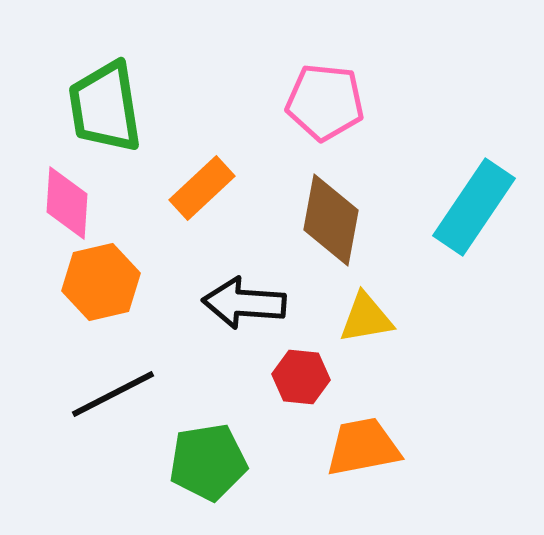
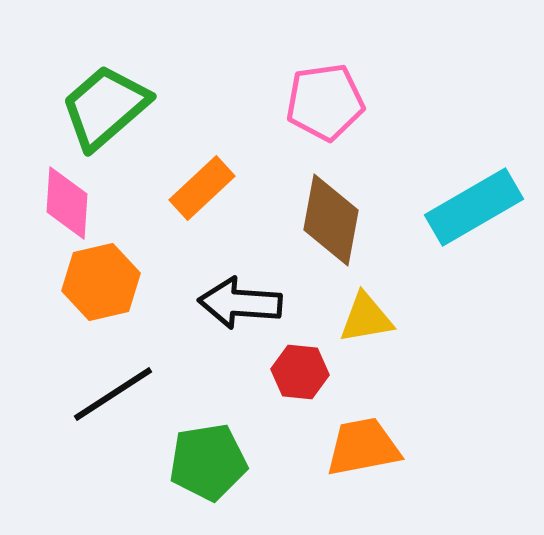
pink pentagon: rotated 14 degrees counterclockwise
green trapezoid: rotated 58 degrees clockwise
cyan rectangle: rotated 26 degrees clockwise
black arrow: moved 4 px left
red hexagon: moved 1 px left, 5 px up
black line: rotated 6 degrees counterclockwise
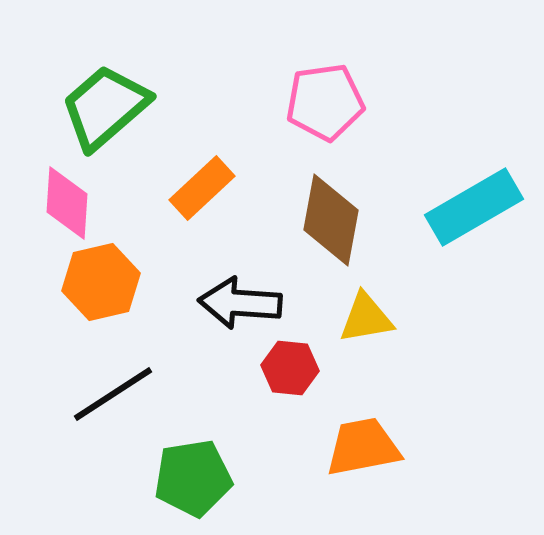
red hexagon: moved 10 px left, 4 px up
green pentagon: moved 15 px left, 16 px down
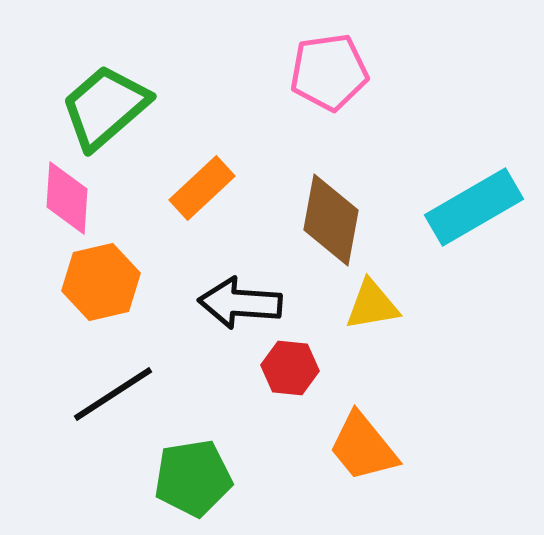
pink pentagon: moved 4 px right, 30 px up
pink diamond: moved 5 px up
yellow triangle: moved 6 px right, 13 px up
orange trapezoid: rotated 118 degrees counterclockwise
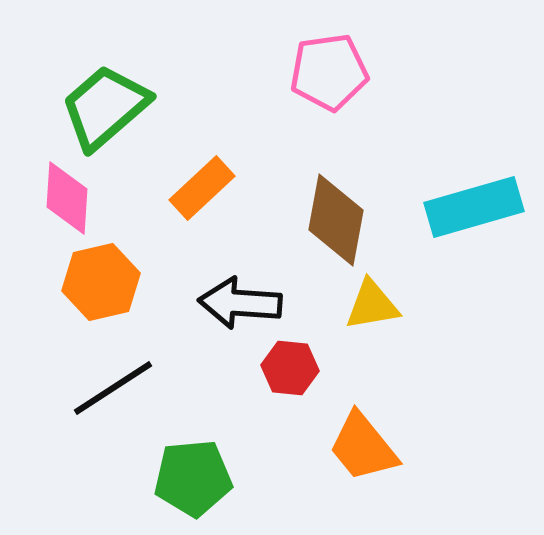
cyan rectangle: rotated 14 degrees clockwise
brown diamond: moved 5 px right
black line: moved 6 px up
green pentagon: rotated 4 degrees clockwise
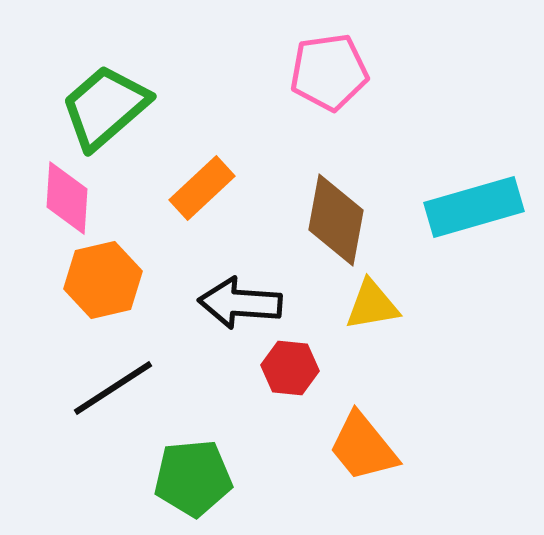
orange hexagon: moved 2 px right, 2 px up
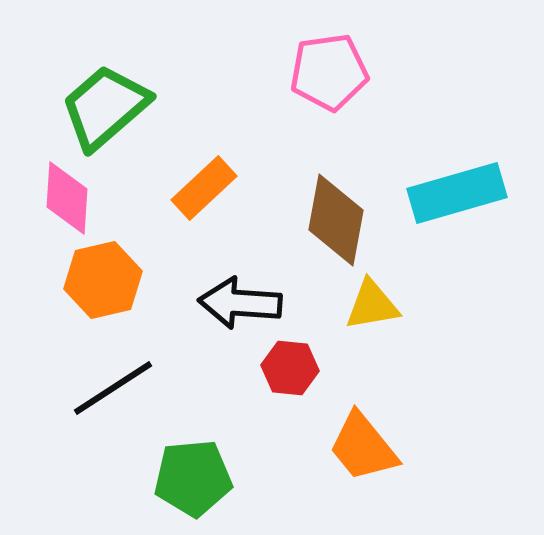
orange rectangle: moved 2 px right
cyan rectangle: moved 17 px left, 14 px up
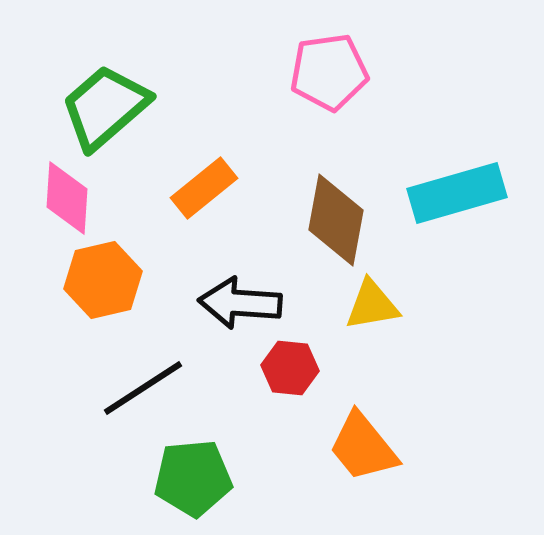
orange rectangle: rotated 4 degrees clockwise
black line: moved 30 px right
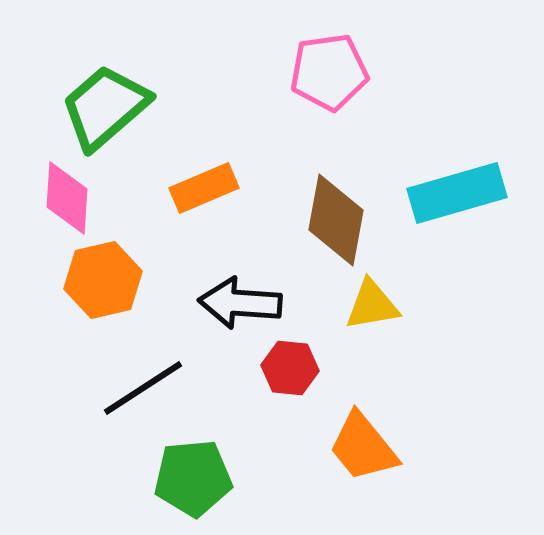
orange rectangle: rotated 16 degrees clockwise
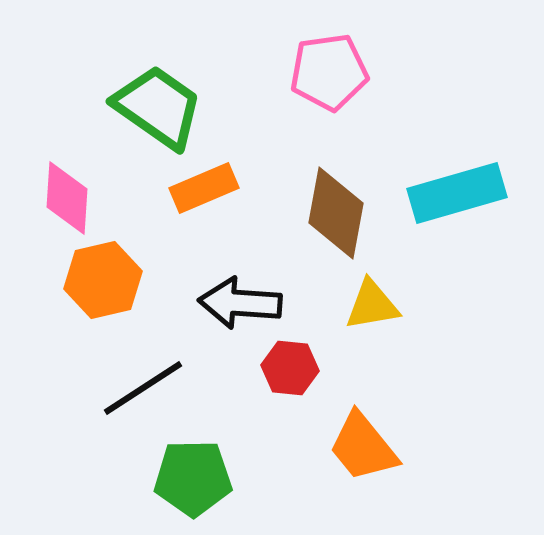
green trapezoid: moved 53 px right; rotated 76 degrees clockwise
brown diamond: moved 7 px up
green pentagon: rotated 4 degrees clockwise
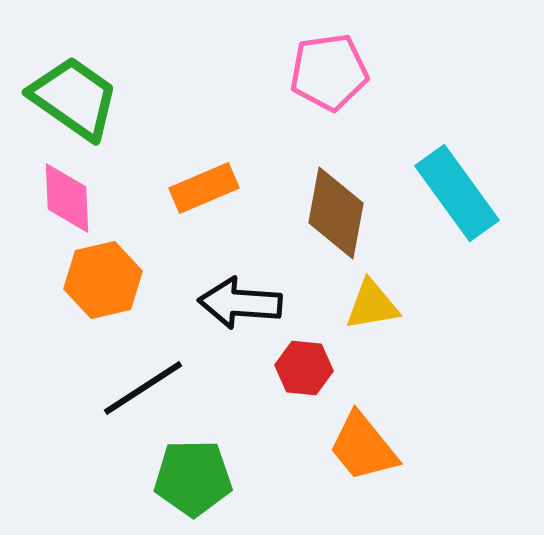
green trapezoid: moved 84 px left, 9 px up
cyan rectangle: rotated 70 degrees clockwise
pink diamond: rotated 6 degrees counterclockwise
red hexagon: moved 14 px right
